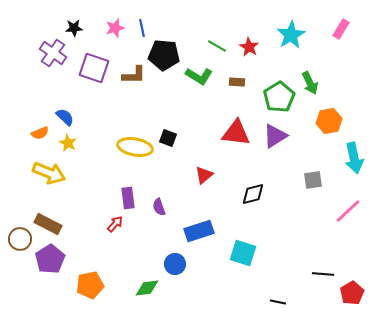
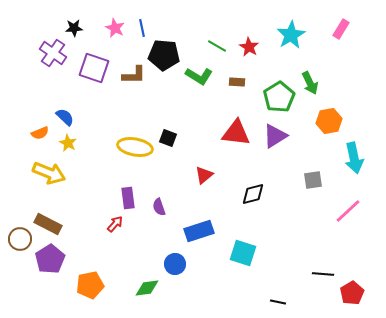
pink star at (115, 28): rotated 30 degrees counterclockwise
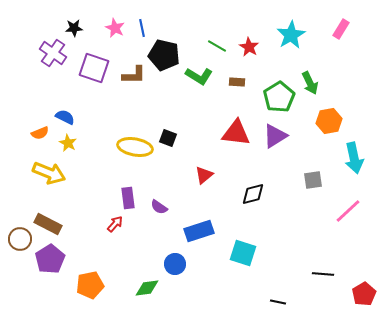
black pentagon at (164, 55): rotated 8 degrees clockwise
blue semicircle at (65, 117): rotated 18 degrees counterclockwise
purple semicircle at (159, 207): rotated 36 degrees counterclockwise
red pentagon at (352, 293): moved 12 px right, 1 px down
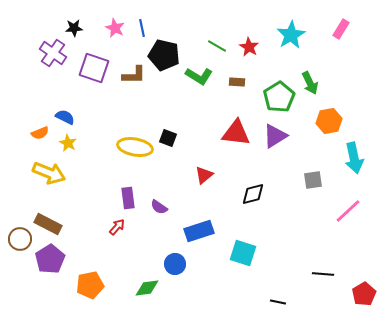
red arrow at (115, 224): moved 2 px right, 3 px down
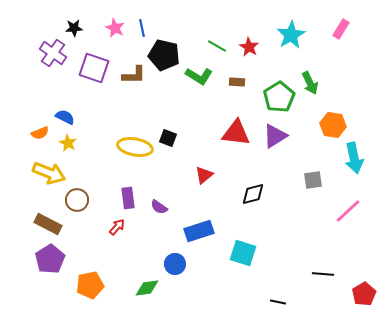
orange hexagon at (329, 121): moved 4 px right, 4 px down; rotated 20 degrees clockwise
brown circle at (20, 239): moved 57 px right, 39 px up
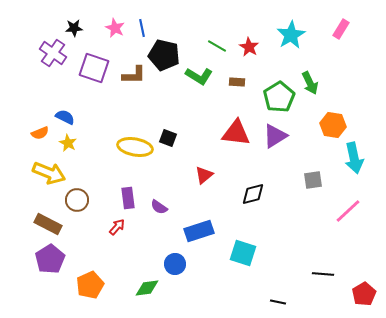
orange pentagon at (90, 285): rotated 12 degrees counterclockwise
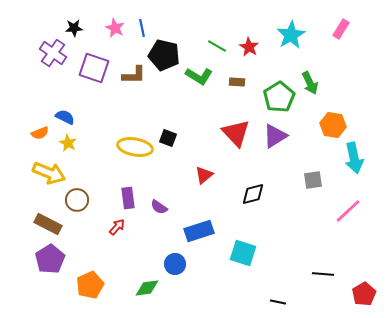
red triangle at (236, 133): rotated 40 degrees clockwise
